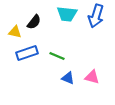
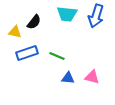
blue triangle: rotated 16 degrees counterclockwise
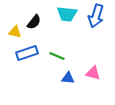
pink triangle: moved 1 px right, 4 px up
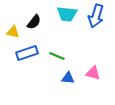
yellow triangle: moved 2 px left
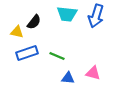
yellow triangle: moved 4 px right
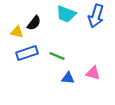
cyan trapezoid: moved 1 px left; rotated 15 degrees clockwise
black semicircle: moved 1 px down
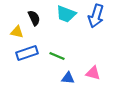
black semicircle: moved 5 px up; rotated 63 degrees counterclockwise
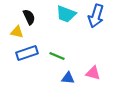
black semicircle: moved 5 px left, 1 px up
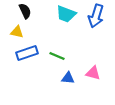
black semicircle: moved 4 px left, 6 px up
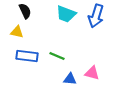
blue rectangle: moved 3 px down; rotated 25 degrees clockwise
pink triangle: moved 1 px left
blue triangle: moved 2 px right, 1 px down
